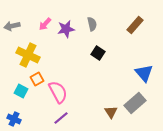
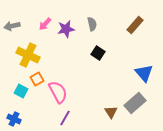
purple line: moved 4 px right; rotated 21 degrees counterclockwise
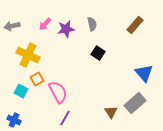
blue cross: moved 1 px down
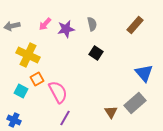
black square: moved 2 px left
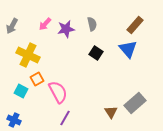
gray arrow: rotated 49 degrees counterclockwise
blue triangle: moved 16 px left, 24 px up
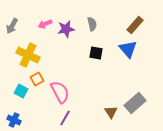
pink arrow: rotated 24 degrees clockwise
black square: rotated 24 degrees counterclockwise
pink semicircle: moved 2 px right
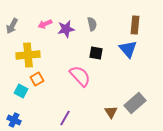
brown rectangle: rotated 36 degrees counterclockwise
yellow cross: rotated 30 degrees counterclockwise
pink semicircle: moved 20 px right, 16 px up; rotated 15 degrees counterclockwise
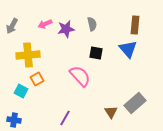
blue cross: rotated 16 degrees counterclockwise
